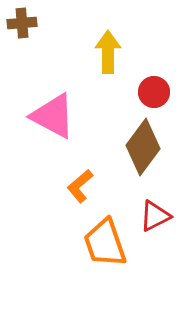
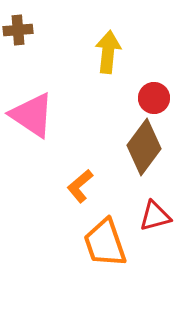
brown cross: moved 4 px left, 7 px down
yellow arrow: rotated 6 degrees clockwise
red circle: moved 6 px down
pink triangle: moved 21 px left, 1 px up; rotated 6 degrees clockwise
brown diamond: moved 1 px right
red triangle: rotated 12 degrees clockwise
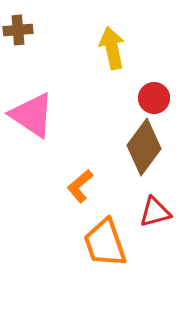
yellow arrow: moved 4 px right, 4 px up; rotated 18 degrees counterclockwise
red triangle: moved 4 px up
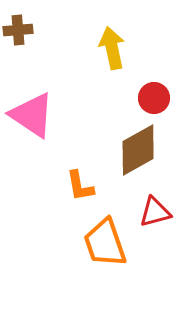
brown diamond: moved 6 px left, 3 px down; rotated 24 degrees clockwise
orange L-shape: rotated 60 degrees counterclockwise
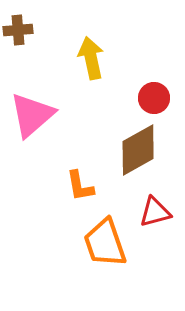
yellow arrow: moved 21 px left, 10 px down
pink triangle: rotated 45 degrees clockwise
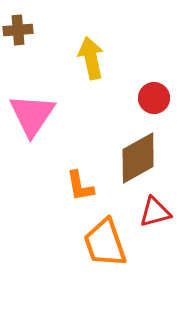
pink triangle: rotated 15 degrees counterclockwise
brown diamond: moved 8 px down
